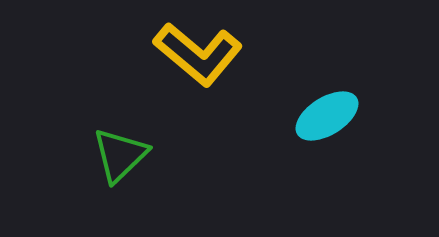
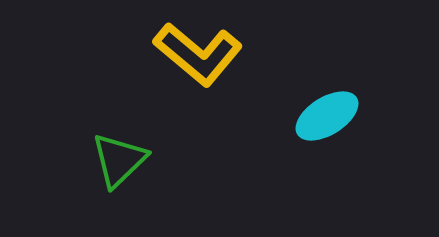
green triangle: moved 1 px left, 5 px down
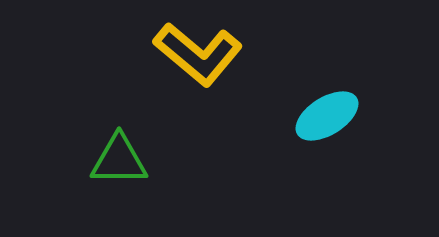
green triangle: rotated 44 degrees clockwise
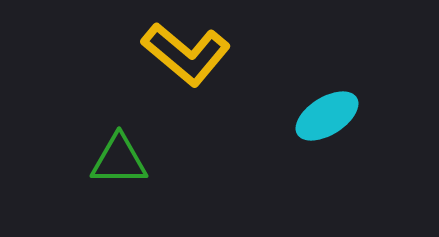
yellow L-shape: moved 12 px left
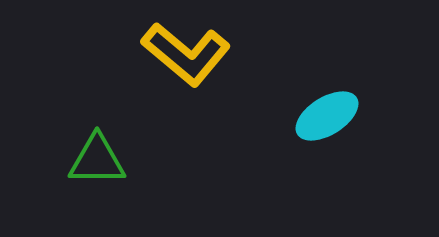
green triangle: moved 22 px left
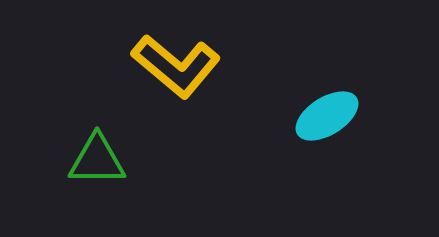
yellow L-shape: moved 10 px left, 12 px down
